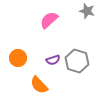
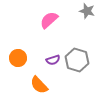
gray hexagon: moved 1 px up
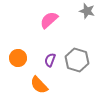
purple semicircle: moved 3 px left; rotated 128 degrees clockwise
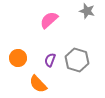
orange semicircle: moved 1 px left, 1 px up
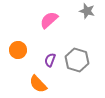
orange circle: moved 8 px up
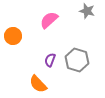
orange circle: moved 5 px left, 14 px up
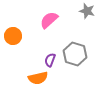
gray hexagon: moved 2 px left, 6 px up
orange semicircle: moved 6 px up; rotated 60 degrees counterclockwise
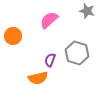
gray hexagon: moved 2 px right, 1 px up
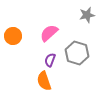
gray star: moved 4 px down; rotated 28 degrees counterclockwise
pink semicircle: moved 13 px down
orange semicircle: moved 6 px right, 3 px down; rotated 84 degrees clockwise
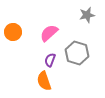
orange circle: moved 4 px up
